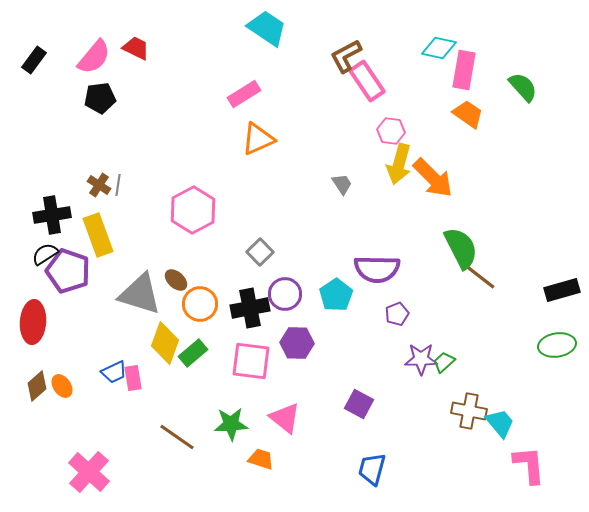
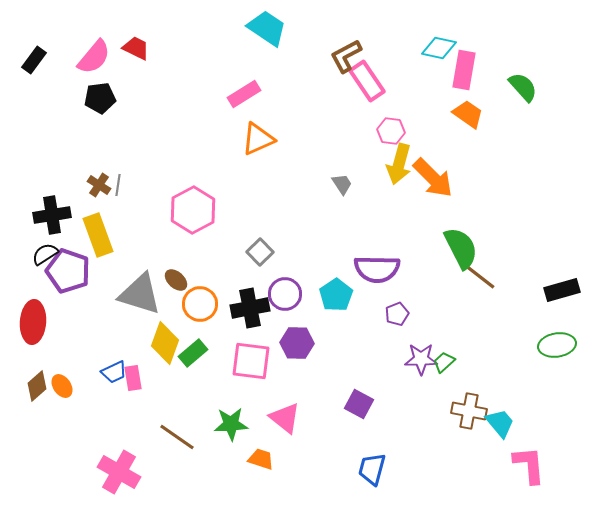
pink cross at (89, 472): moved 30 px right; rotated 12 degrees counterclockwise
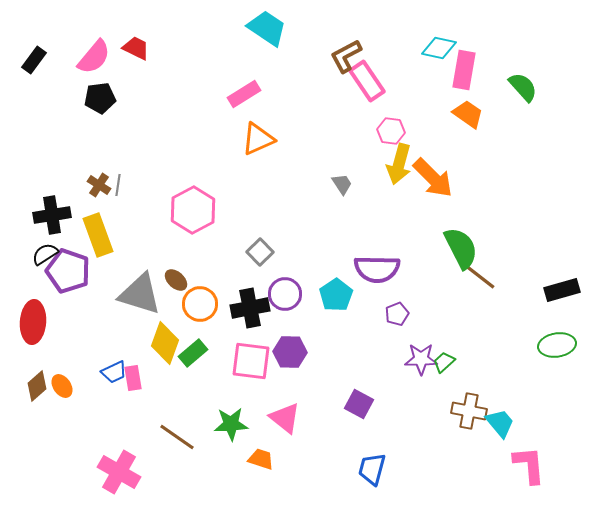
purple hexagon at (297, 343): moved 7 px left, 9 px down
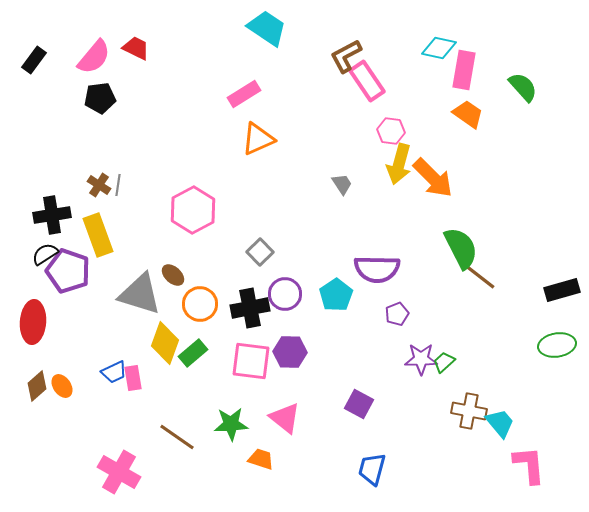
brown ellipse at (176, 280): moved 3 px left, 5 px up
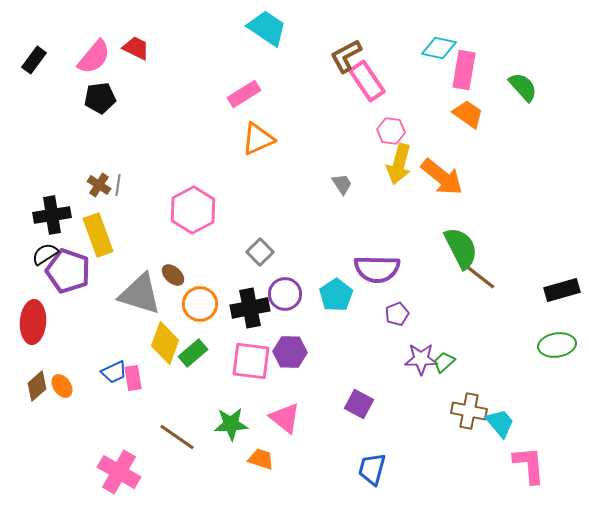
orange arrow at (433, 178): moved 9 px right, 1 px up; rotated 6 degrees counterclockwise
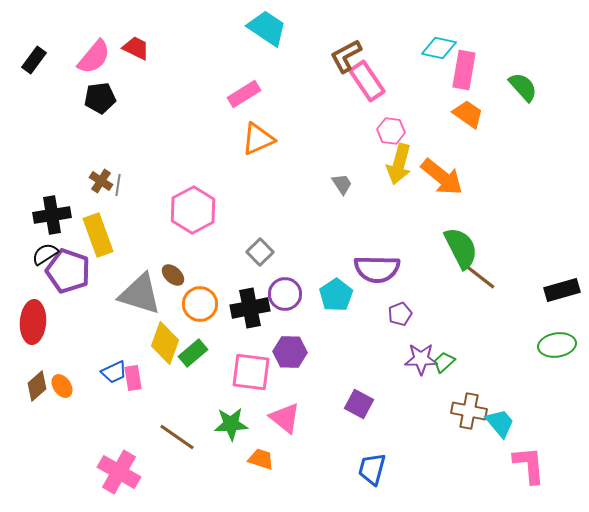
brown cross at (99, 185): moved 2 px right, 4 px up
purple pentagon at (397, 314): moved 3 px right
pink square at (251, 361): moved 11 px down
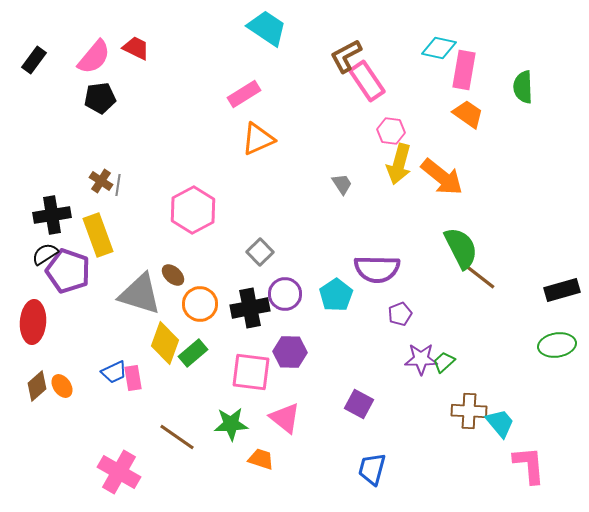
green semicircle at (523, 87): rotated 140 degrees counterclockwise
brown cross at (469, 411): rotated 8 degrees counterclockwise
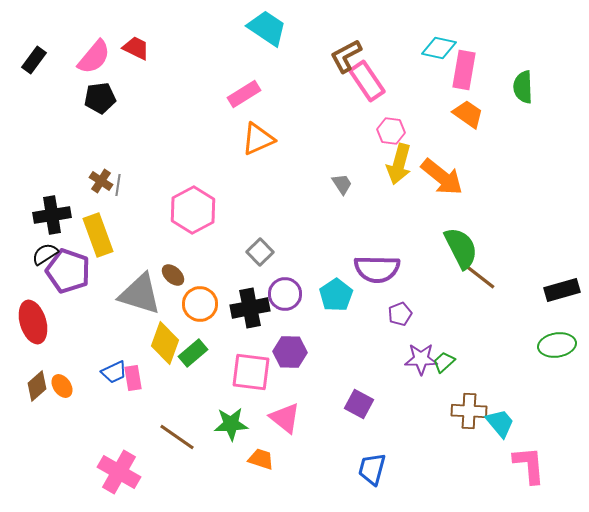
red ellipse at (33, 322): rotated 21 degrees counterclockwise
